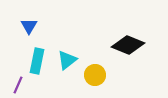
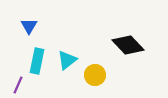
black diamond: rotated 24 degrees clockwise
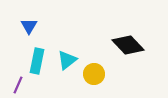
yellow circle: moved 1 px left, 1 px up
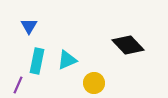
cyan triangle: rotated 15 degrees clockwise
yellow circle: moved 9 px down
